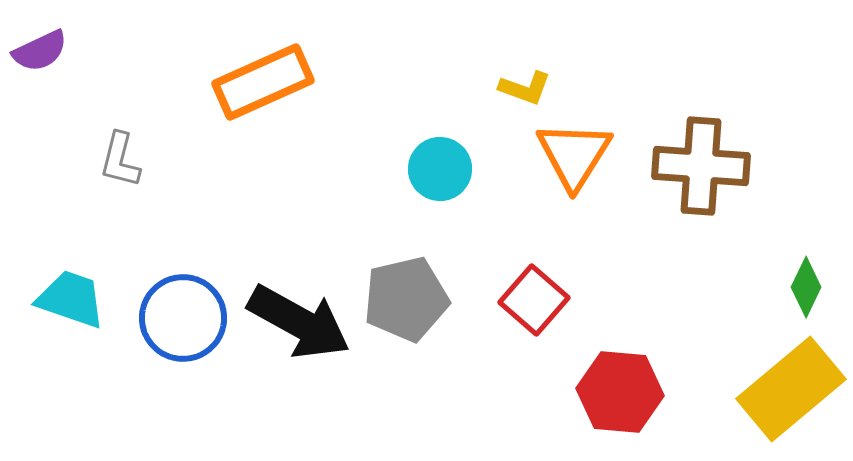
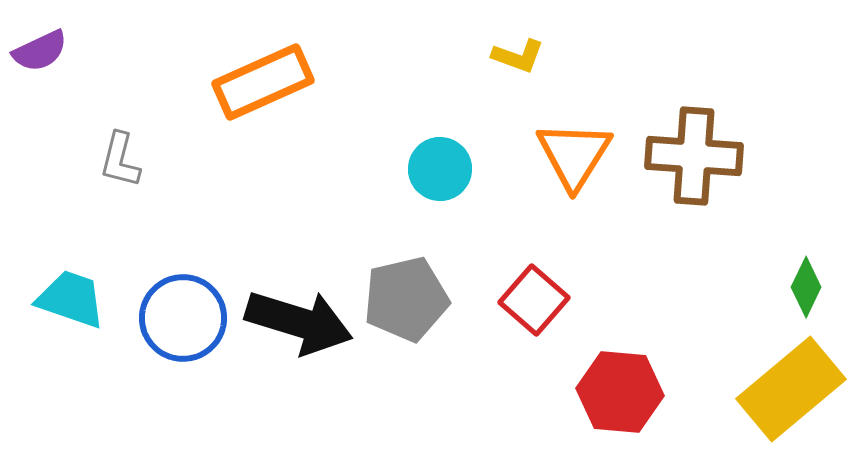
yellow L-shape: moved 7 px left, 32 px up
brown cross: moved 7 px left, 10 px up
black arrow: rotated 12 degrees counterclockwise
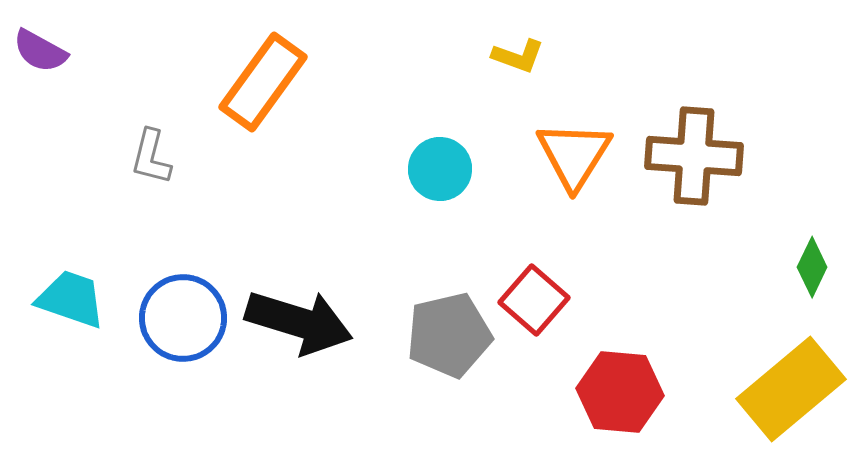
purple semicircle: rotated 54 degrees clockwise
orange rectangle: rotated 30 degrees counterclockwise
gray L-shape: moved 31 px right, 3 px up
green diamond: moved 6 px right, 20 px up
gray pentagon: moved 43 px right, 36 px down
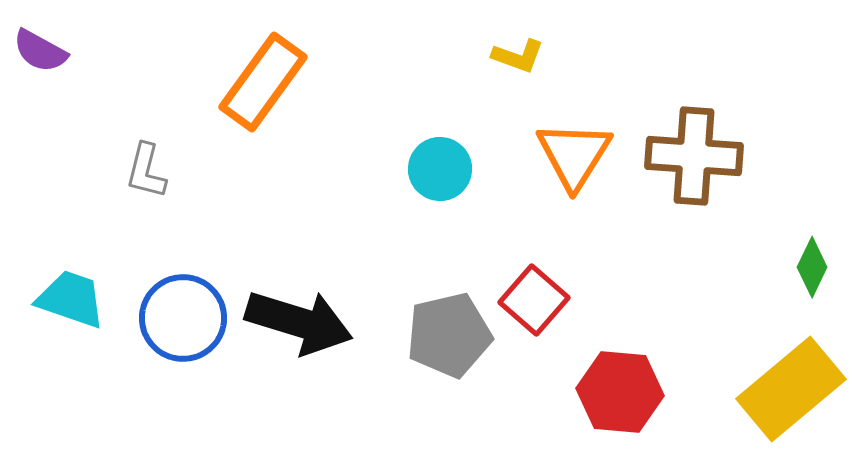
gray L-shape: moved 5 px left, 14 px down
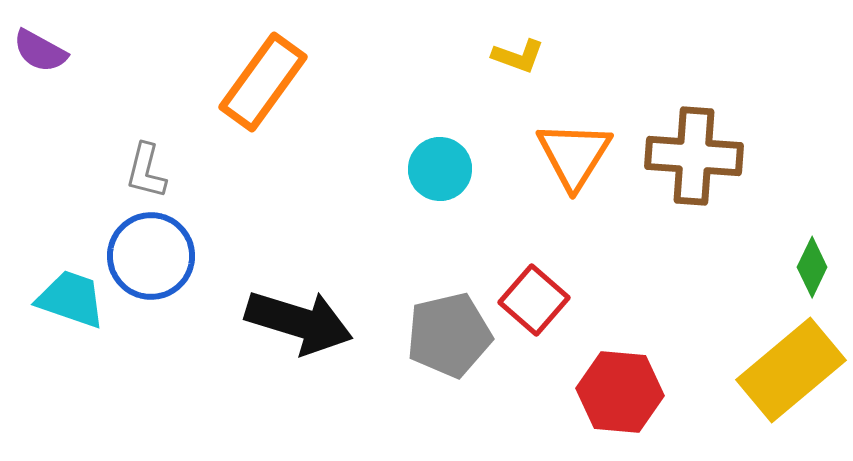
blue circle: moved 32 px left, 62 px up
yellow rectangle: moved 19 px up
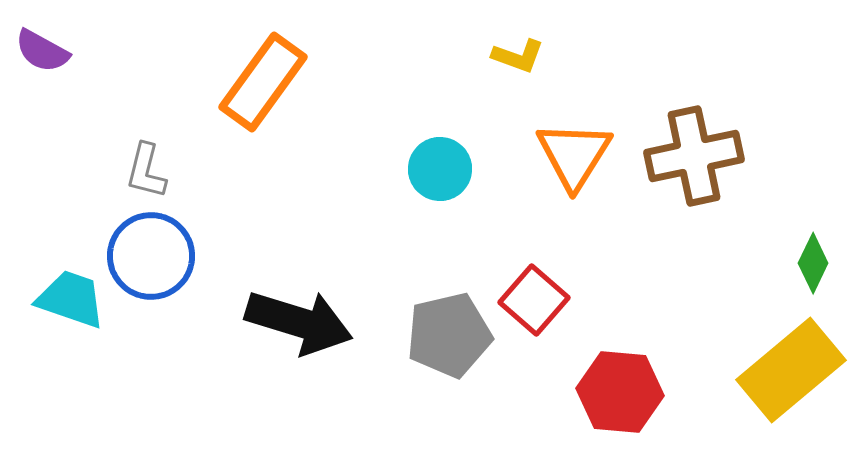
purple semicircle: moved 2 px right
brown cross: rotated 16 degrees counterclockwise
green diamond: moved 1 px right, 4 px up
